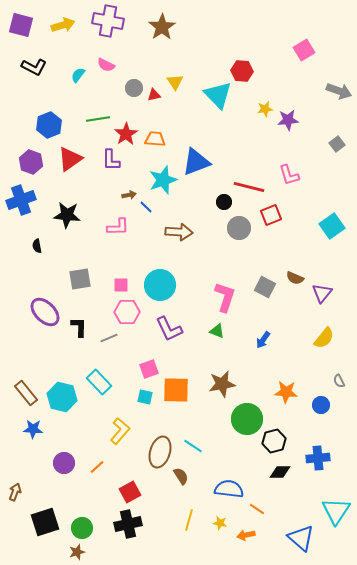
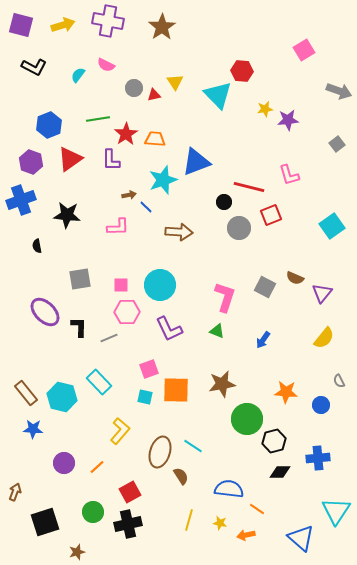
green circle at (82, 528): moved 11 px right, 16 px up
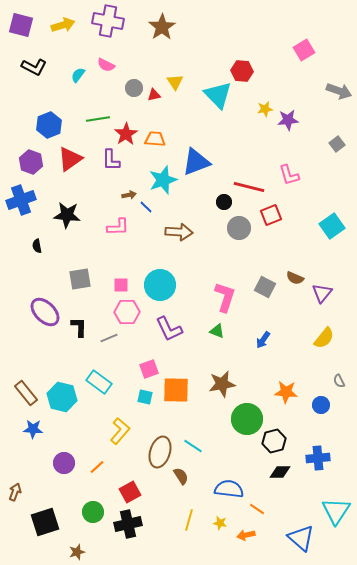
cyan rectangle at (99, 382): rotated 10 degrees counterclockwise
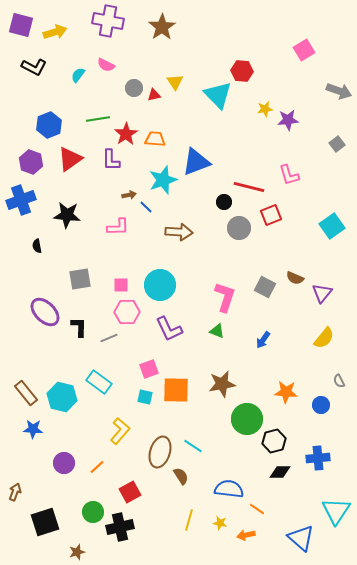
yellow arrow at (63, 25): moved 8 px left, 7 px down
black cross at (128, 524): moved 8 px left, 3 px down
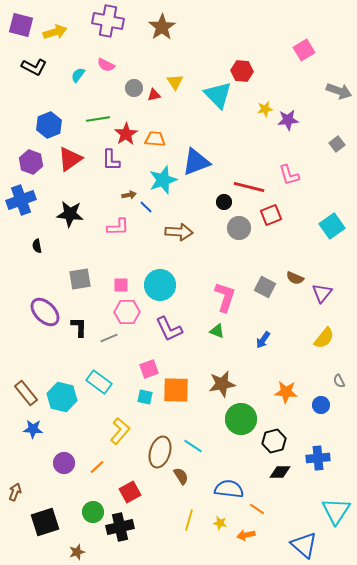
black star at (67, 215): moved 3 px right, 1 px up
green circle at (247, 419): moved 6 px left
blue triangle at (301, 538): moved 3 px right, 7 px down
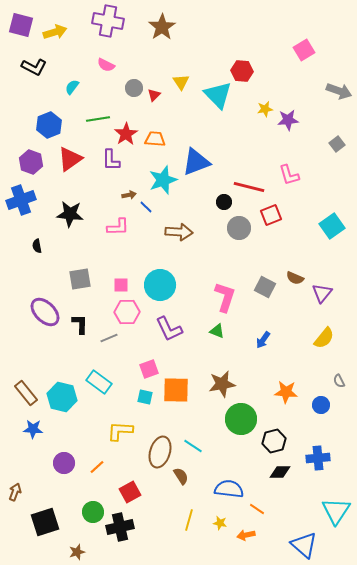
cyan semicircle at (78, 75): moved 6 px left, 12 px down
yellow triangle at (175, 82): moved 6 px right
red triangle at (154, 95): rotated 32 degrees counterclockwise
black L-shape at (79, 327): moved 1 px right, 3 px up
yellow L-shape at (120, 431): rotated 128 degrees counterclockwise
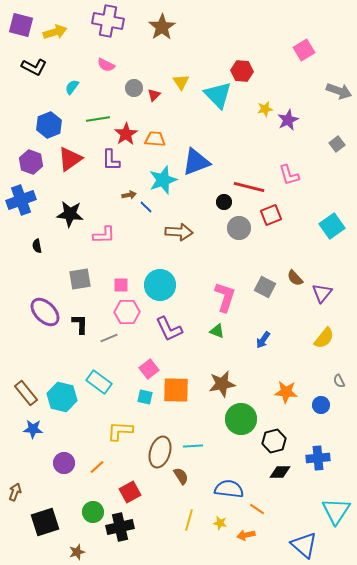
purple star at (288, 120): rotated 20 degrees counterclockwise
pink L-shape at (118, 227): moved 14 px left, 8 px down
brown semicircle at (295, 278): rotated 24 degrees clockwise
pink square at (149, 369): rotated 18 degrees counterclockwise
cyan line at (193, 446): rotated 36 degrees counterclockwise
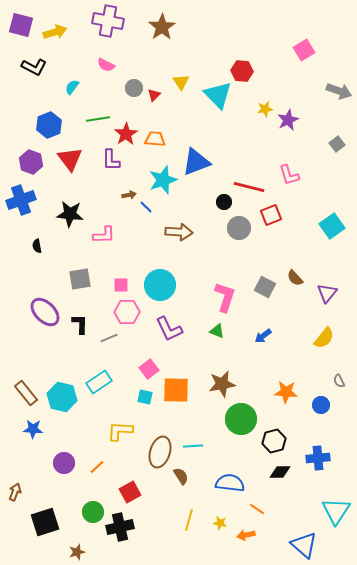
red triangle at (70, 159): rotated 32 degrees counterclockwise
purple triangle at (322, 293): moved 5 px right
blue arrow at (263, 340): moved 4 px up; rotated 18 degrees clockwise
cyan rectangle at (99, 382): rotated 70 degrees counterclockwise
blue semicircle at (229, 489): moved 1 px right, 6 px up
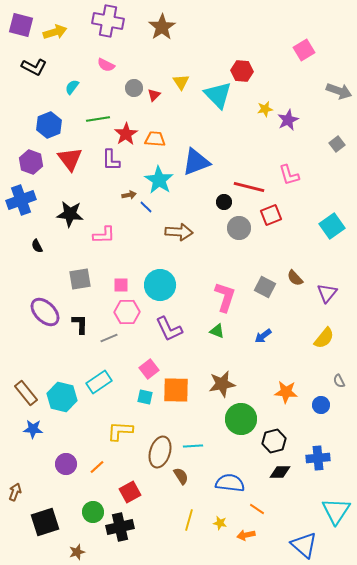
cyan star at (163, 180): moved 4 px left; rotated 20 degrees counterclockwise
black semicircle at (37, 246): rotated 16 degrees counterclockwise
purple circle at (64, 463): moved 2 px right, 1 px down
